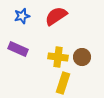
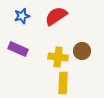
brown circle: moved 6 px up
yellow rectangle: rotated 15 degrees counterclockwise
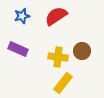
yellow rectangle: rotated 35 degrees clockwise
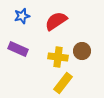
red semicircle: moved 5 px down
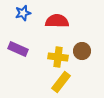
blue star: moved 1 px right, 3 px up
red semicircle: moved 1 px right; rotated 35 degrees clockwise
yellow rectangle: moved 2 px left, 1 px up
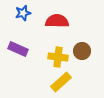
yellow rectangle: rotated 10 degrees clockwise
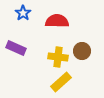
blue star: rotated 21 degrees counterclockwise
purple rectangle: moved 2 px left, 1 px up
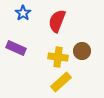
red semicircle: rotated 70 degrees counterclockwise
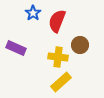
blue star: moved 10 px right
brown circle: moved 2 px left, 6 px up
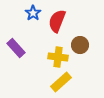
purple rectangle: rotated 24 degrees clockwise
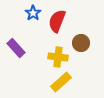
brown circle: moved 1 px right, 2 px up
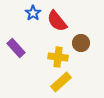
red semicircle: rotated 60 degrees counterclockwise
